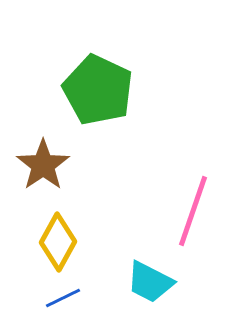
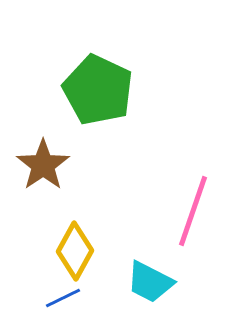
yellow diamond: moved 17 px right, 9 px down
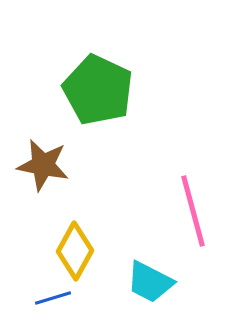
brown star: rotated 26 degrees counterclockwise
pink line: rotated 34 degrees counterclockwise
blue line: moved 10 px left; rotated 9 degrees clockwise
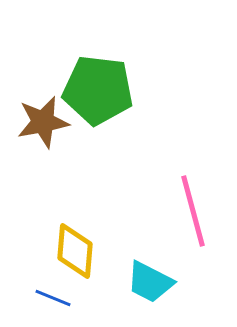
green pentagon: rotated 18 degrees counterclockwise
brown star: moved 43 px up; rotated 22 degrees counterclockwise
yellow diamond: rotated 24 degrees counterclockwise
blue line: rotated 39 degrees clockwise
